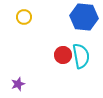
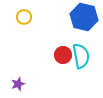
blue hexagon: rotated 8 degrees clockwise
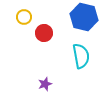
red circle: moved 19 px left, 22 px up
purple star: moved 27 px right
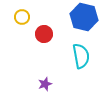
yellow circle: moved 2 px left
red circle: moved 1 px down
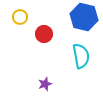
yellow circle: moved 2 px left
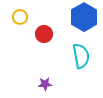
blue hexagon: rotated 16 degrees clockwise
purple star: rotated 16 degrees clockwise
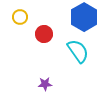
cyan semicircle: moved 3 px left, 5 px up; rotated 25 degrees counterclockwise
